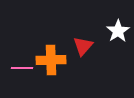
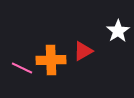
red triangle: moved 5 px down; rotated 20 degrees clockwise
pink line: rotated 25 degrees clockwise
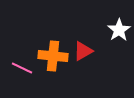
white star: moved 1 px right, 1 px up
orange cross: moved 2 px right, 4 px up; rotated 8 degrees clockwise
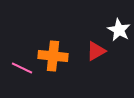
white star: rotated 10 degrees counterclockwise
red triangle: moved 13 px right
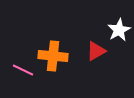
white star: rotated 15 degrees clockwise
pink line: moved 1 px right, 2 px down
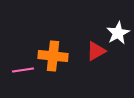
white star: moved 1 px left, 3 px down
pink line: rotated 35 degrees counterclockwise
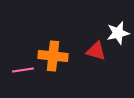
white star: rotated 15 degrees clockwise
red triangle: rotated 45 degrees clockwise
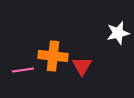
red triangle: moved 14 px left, 15 px down; rotated 45 degrees clockwise
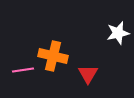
orange cross: rotated 8 degrees clockwise
red triangle: moved 6 px right, 8 px down
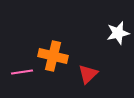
pink line: moved 1 px left, 2 px down
red triangle: rotated 15 degrees clockwise
